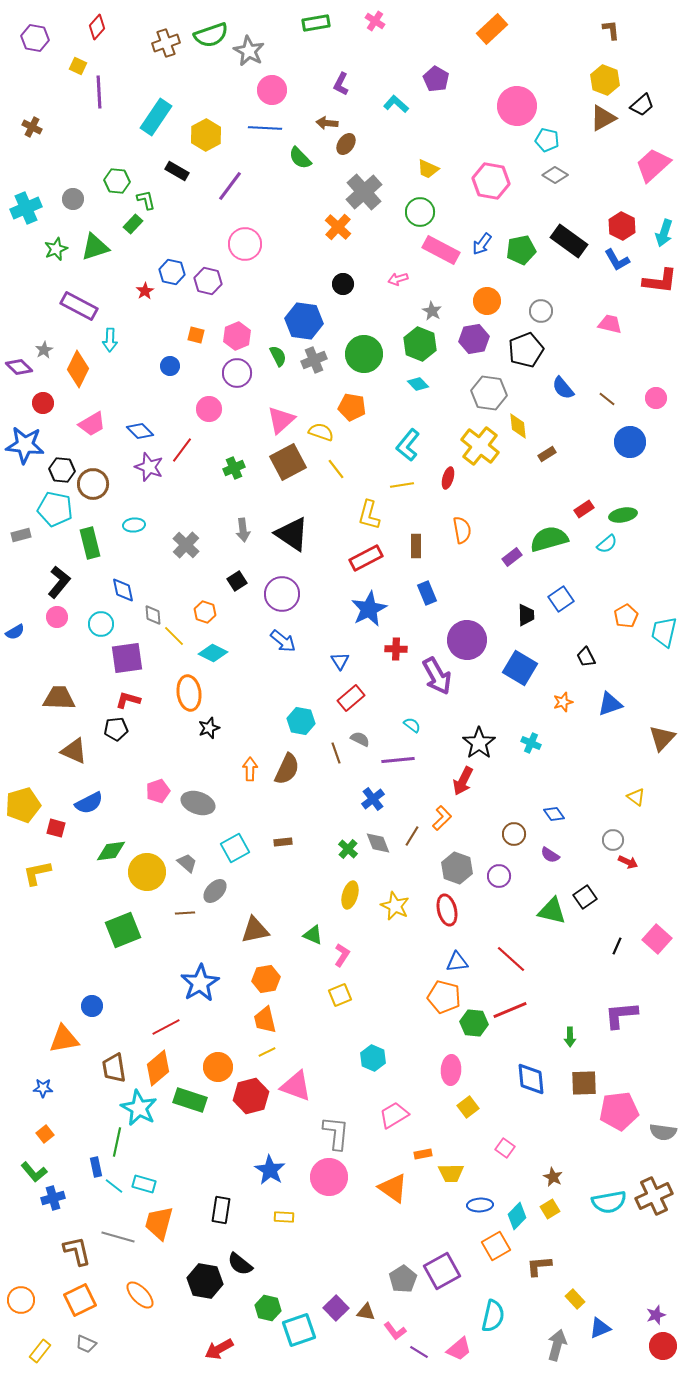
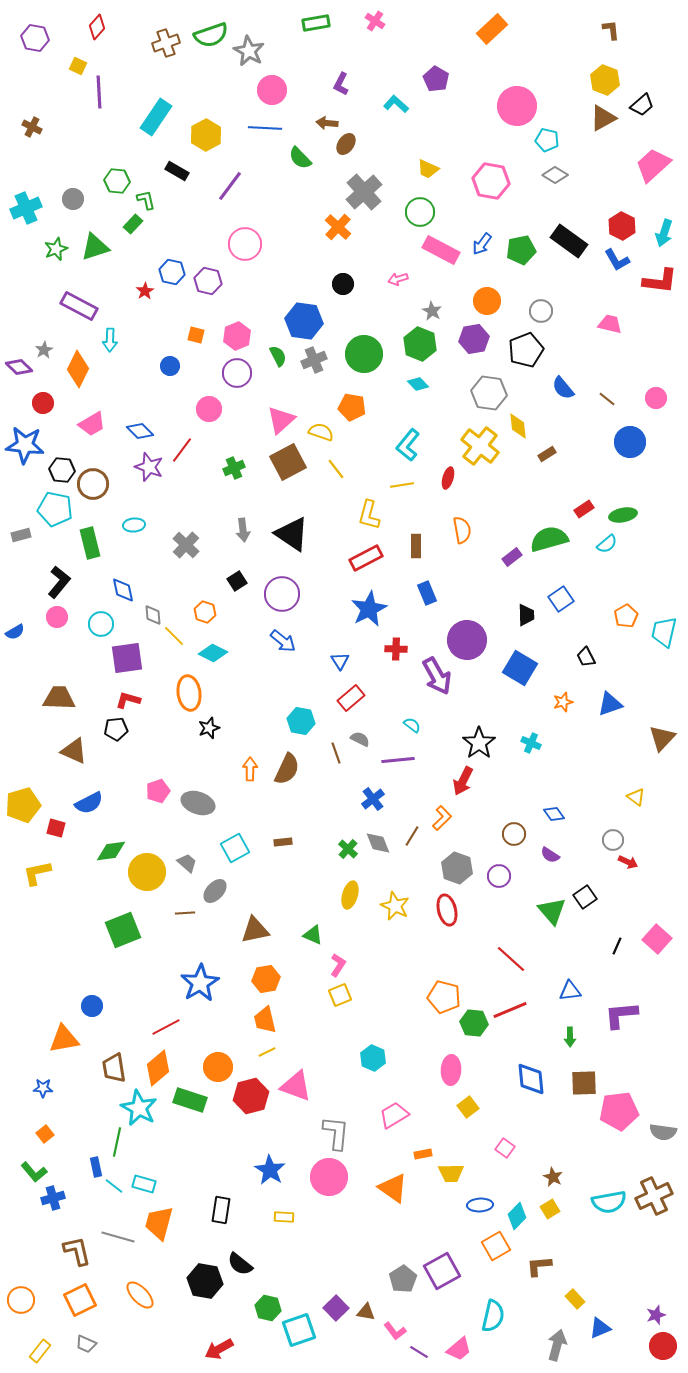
green triangle at (552, 911): rotated 36 degrees clockwise
pink L-shape at (342, 955): moved 4 px left, 10 px down
blue triangle at (457, 962): moved 113 px right, 29 px down
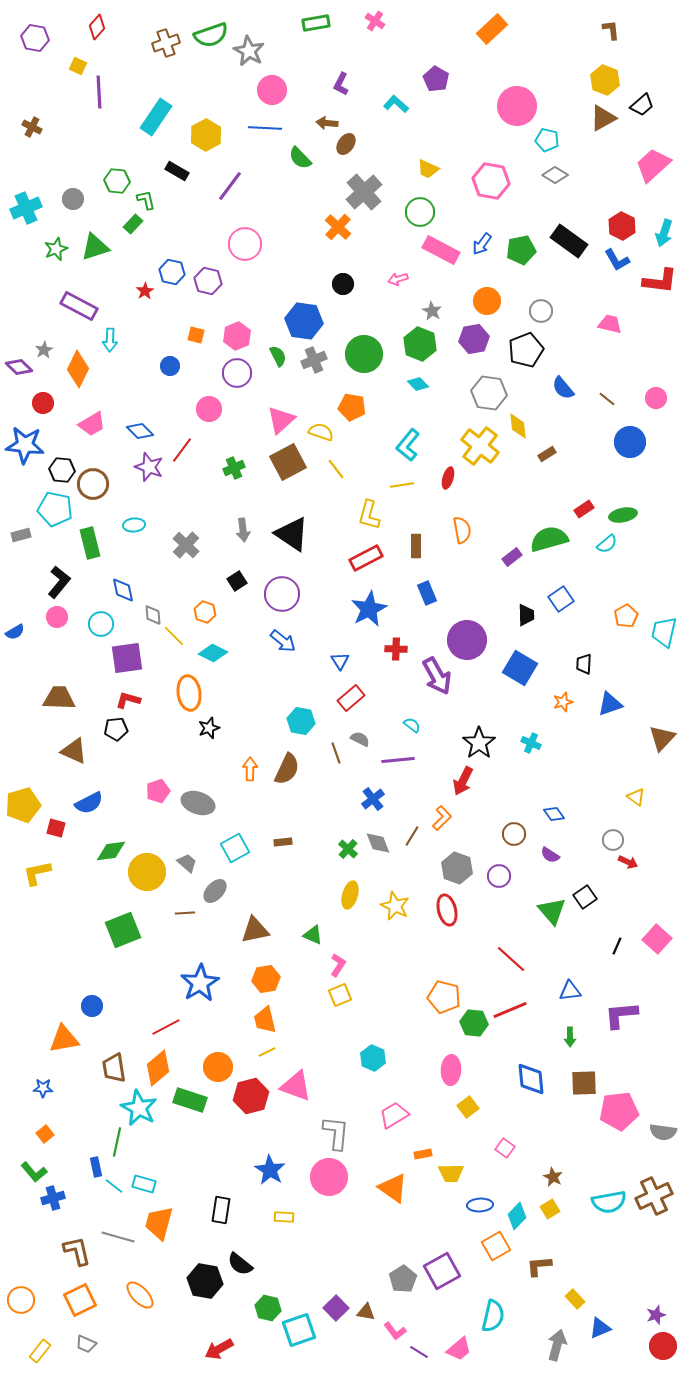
black trapezoid at (586, 657): moved 2 px left, 7 px down; rotated 30 degrees clockwise
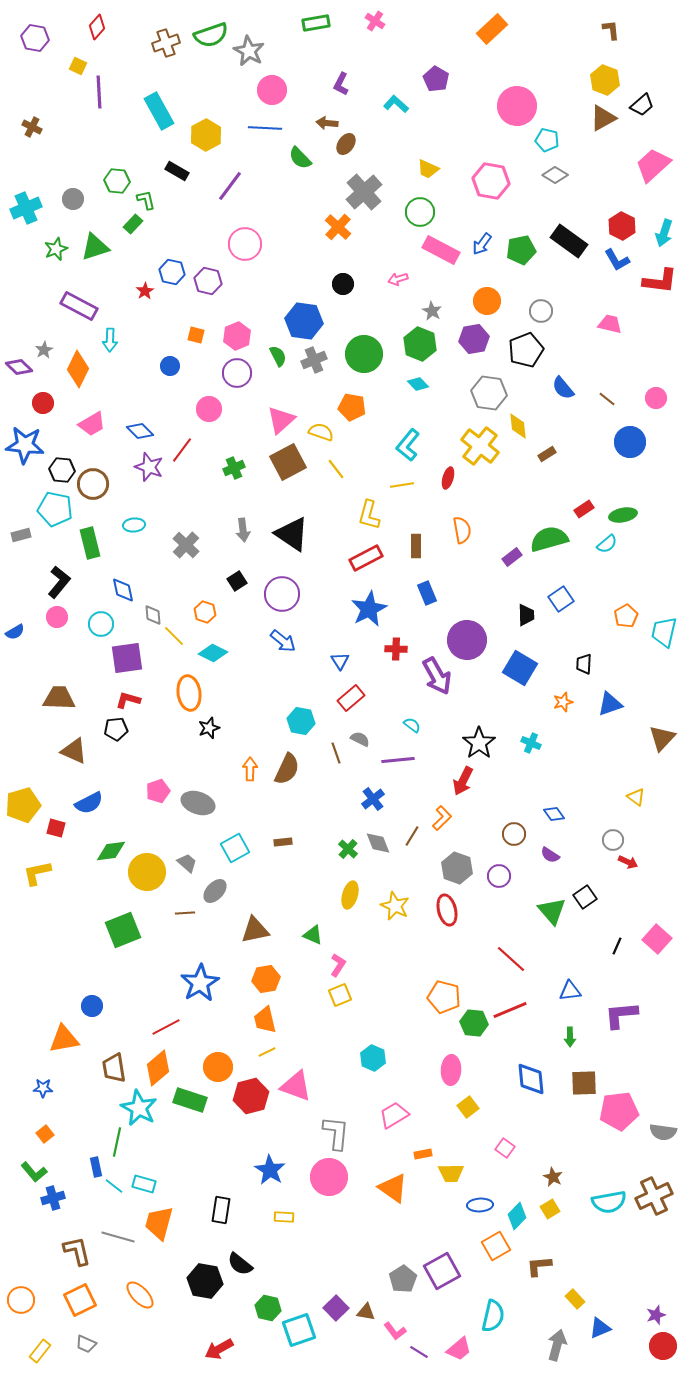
cyan rectangle at (156, 117): moved 3 px right, 6 px up; rotated 63 degrees counterclockwise
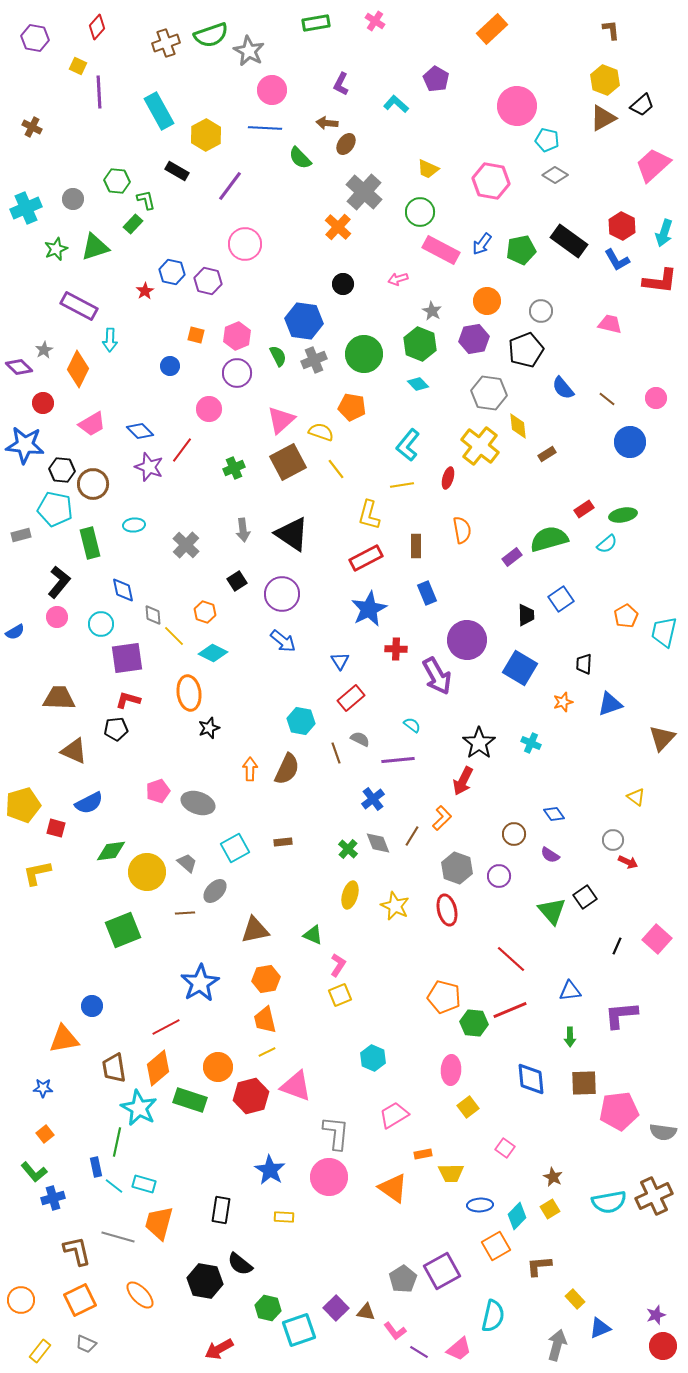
gray cross at (364, 192): rotated 6 degrees counterclockwise
